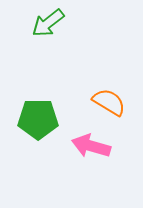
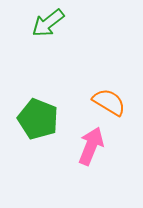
green pentagon: rotated 21 degrees clockwise
pink arrow: rotated 96 degrees clockwise
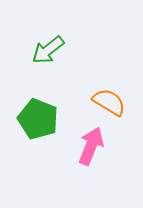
green arrow: moved 27 px down
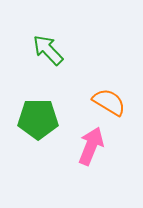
green arrow: rotated 84 degrees clockwise
green pentagon: rotated 21 degrees counterclockwise
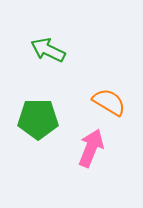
green arrow: rotated 20 degrees counterclockwise
pink arrow: moved 2 px down
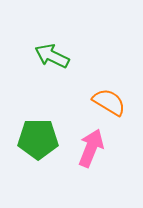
green arrow: moved 4 px right, 6 px down
green pentagon: moved 20 px down
